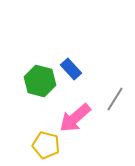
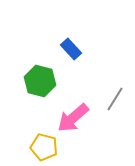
blue rectangle: moved 20 px up
pink arrow: moved 2 px left
yellow pentagon: moved 2 px left, 2 px down
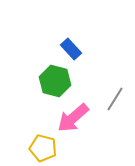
green hexagon: moved 15 px right
yellow pentagon: moved 1 px left, 1 px down
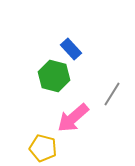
green hexagon: moved 1 px left, 5 px up
gray line: moved 3 px left, 5 px up
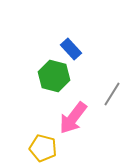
pink arrow: rotated 12 degrees counterclockwise
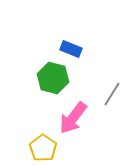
blue rectangle: rotated 25 degrees counterclockwise
green hexagon: moved 1 px left, 2 px down
yellow pentagon: rotated 20 degrees clockwise
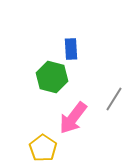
blue rectangle: rotated 65 degrees clockwise
green hexagon: moved 1 px left, 1 px up
gray line: moved 2 px right, 5 px down
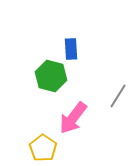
green hexagon: moved 1 px left, 1 px up
gray line: moved 4 px right, 3 px up
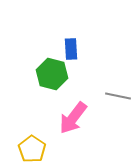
green hexagon: moved 1 px right, 2 px up
gray line: rotated 70 degrees clockwise
yellow pentagon: moved 11 px left, 1 px down
